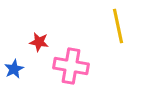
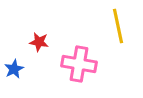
pink cross: moved 8 px right, 2 px up
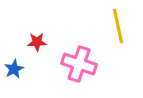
red star: moved 2 px left; rotated 12 degrees counterclockwise
pink cross: rotated 8 degrees clockwise
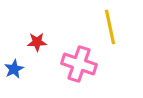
yellow line: moved 8 px left, 1 px down
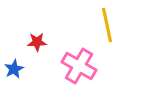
yellow line: moved 3 px left, 2 px up
pink cross: moved 2 px down; rotated 12 degrees clockwise
